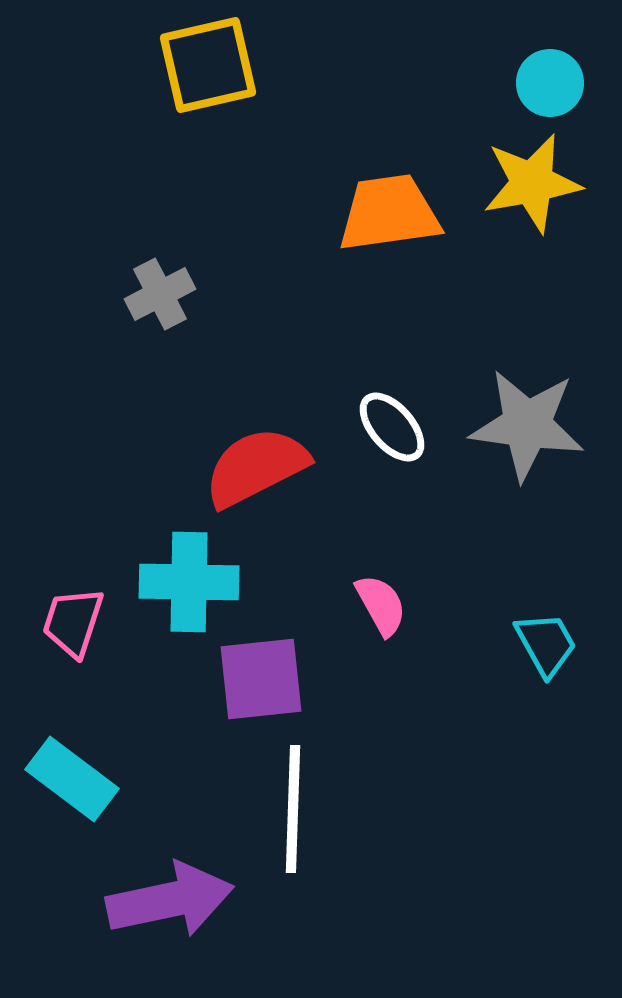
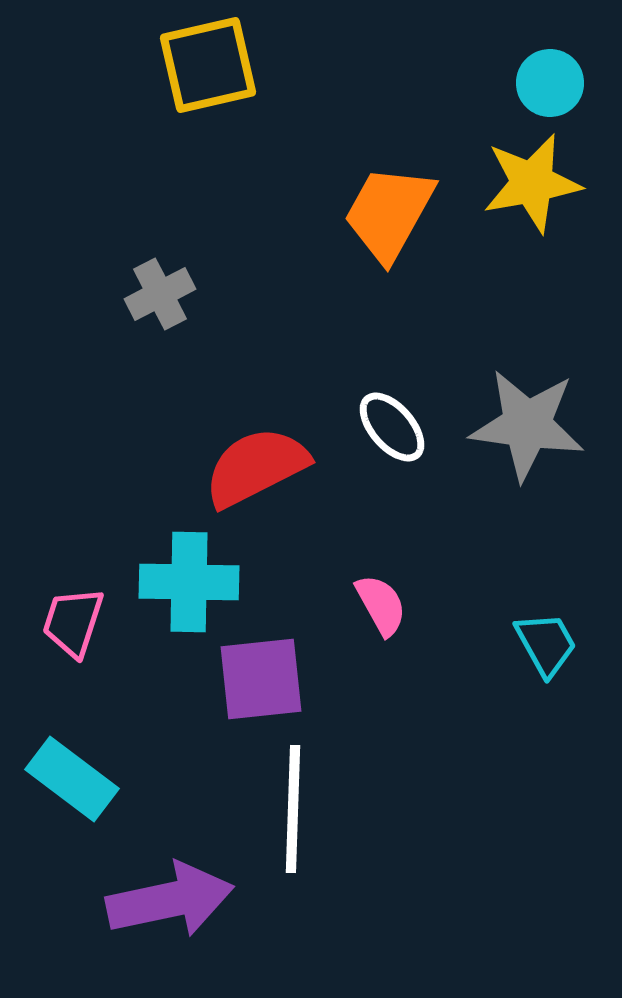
orange trapezoid: rotated 53 degrees counterclockwise
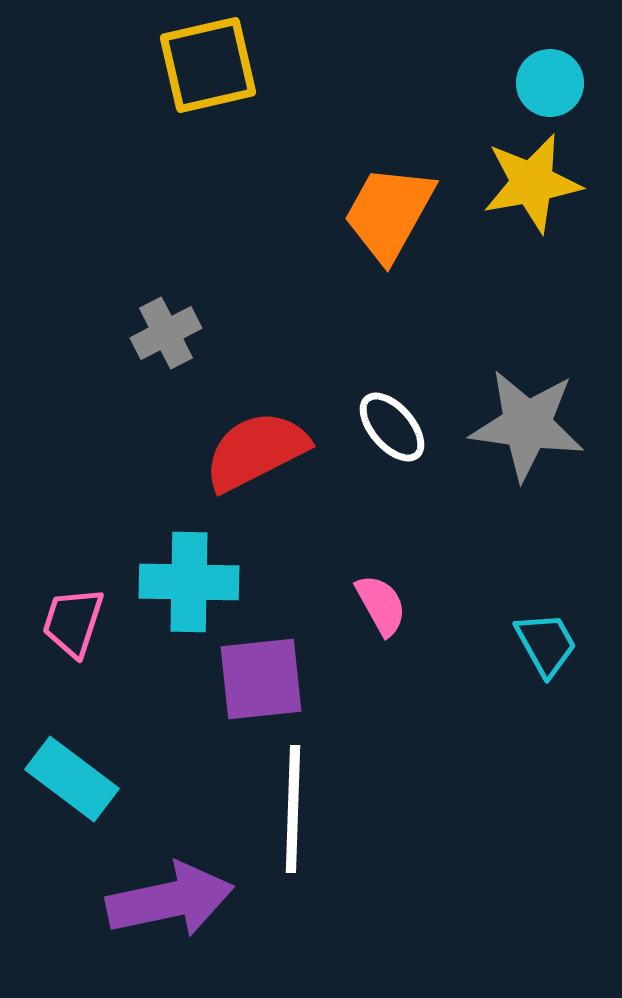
gray cross: moved 6 px right, 39 px down
red semicircle: moved 16 px up
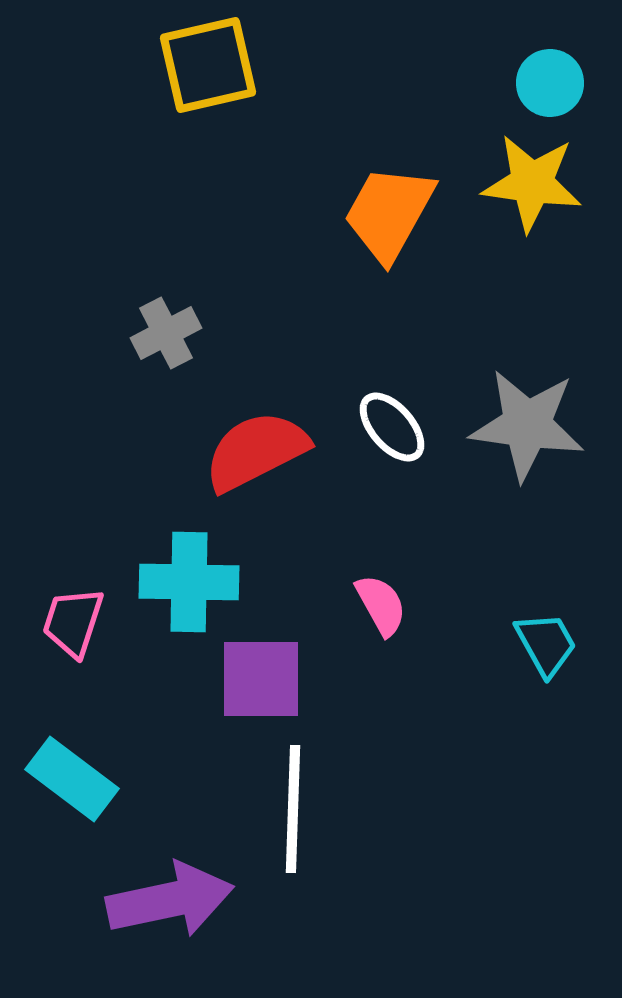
yellow star: rotated 18 degrees clockwise
purple square: rotated 6 degrees clockwise
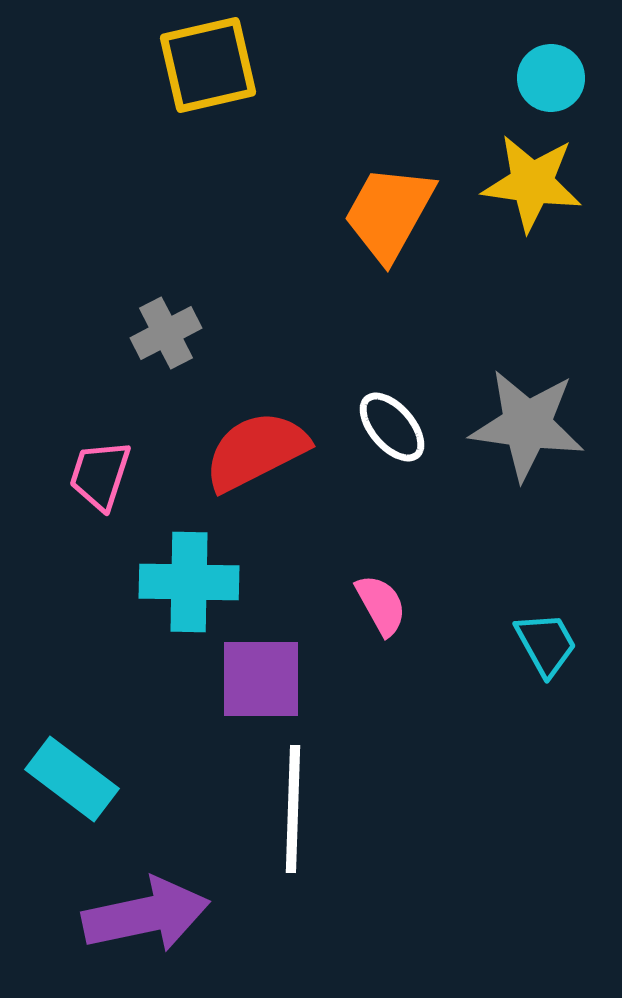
cyan circle: moved 1 px right, 5 px up
pink trapezoid: moved 27 px right, 147 px up
purple arrow: moved 24 px left, 15 px down
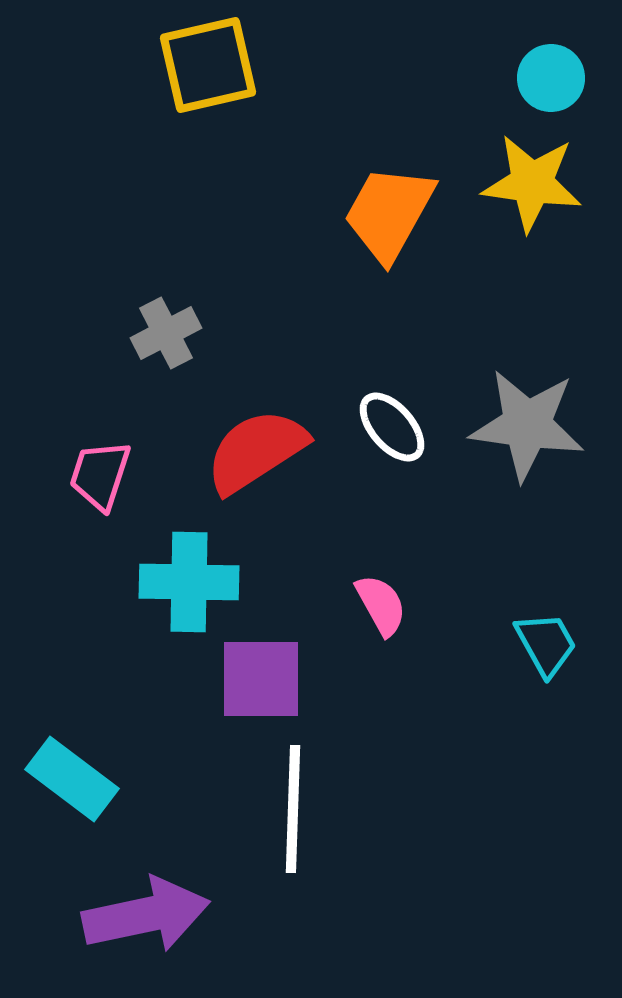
red semicircle: rotated 6 degrees counterclockwise
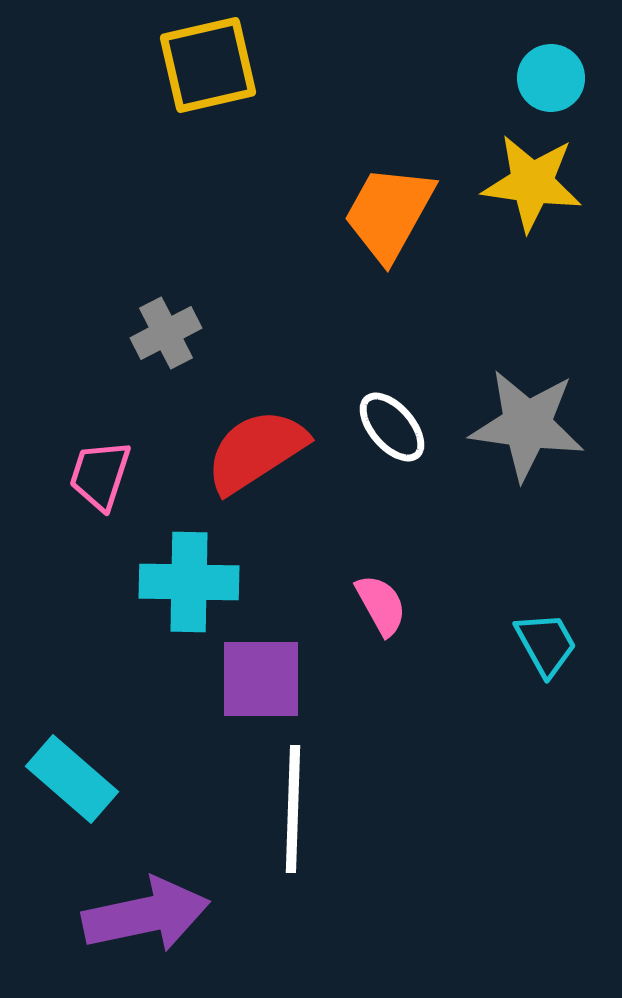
cyan rectangle: rotated 4 degrees clockwise
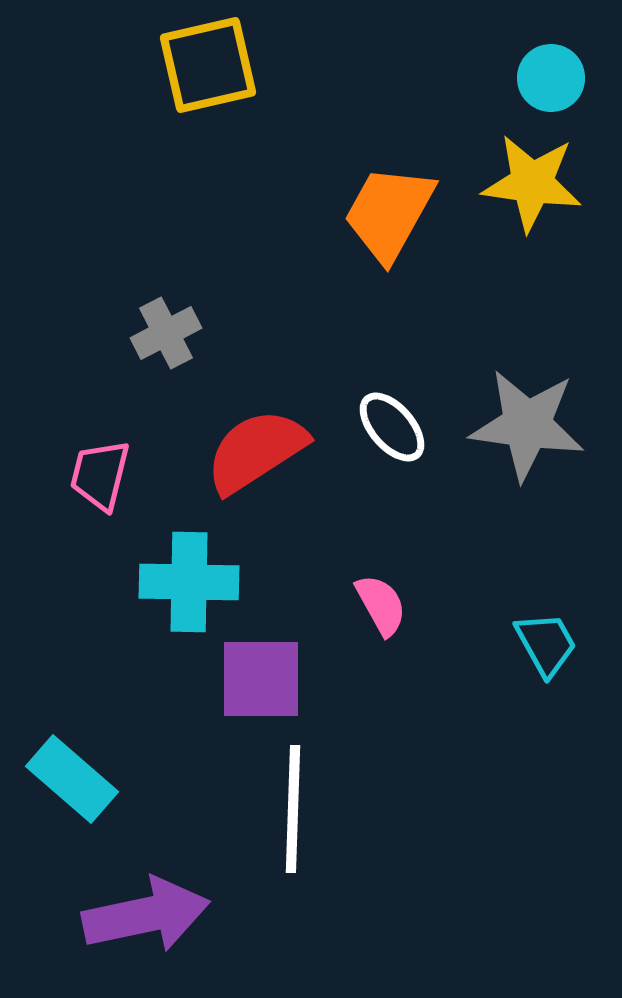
pink trapezoid: rotated 4 degrees counterclockwise
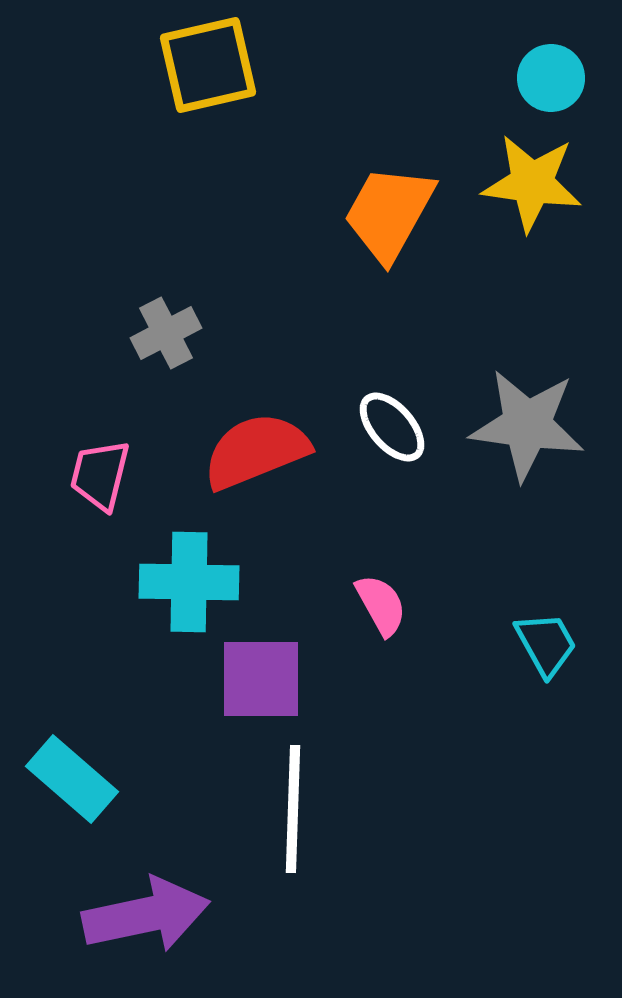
red semicircle: rotated 11 degrees clockwise
